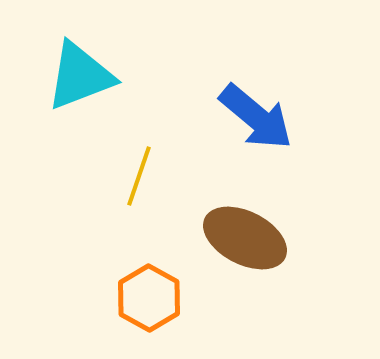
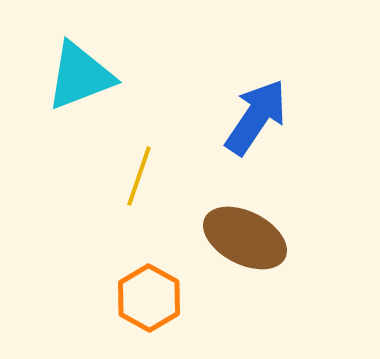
blue arrow: rotated 96 degrees counterclockwise
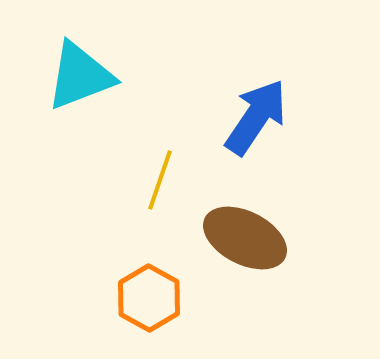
yellow line: moved 21 px right, 4 px down
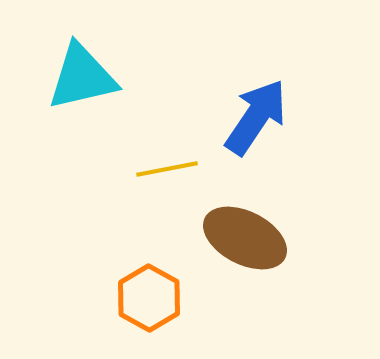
cyan triangle: moved 2 px right, 1 px down; rotated 8 degrees clockwise
yellow line: moved 7 px right, 11 px up; rotated 60 degrees clockwise
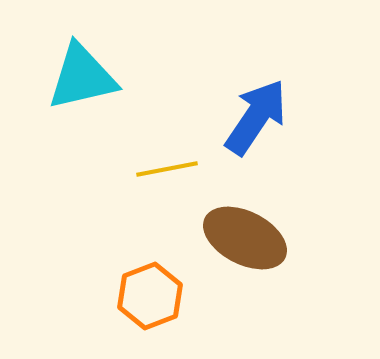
orange hexagon: moved 1 px right, 2 px up; rotated 10 degrees clockwise
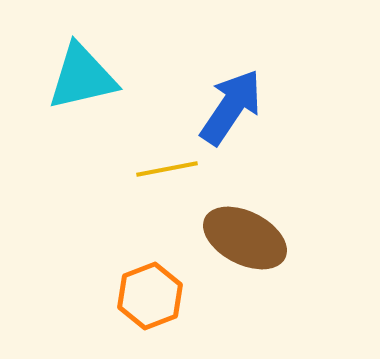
blue arrow: moved 25 px left, 10 px up
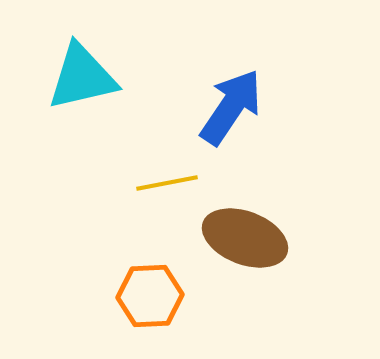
yellow line: moved 14 px down
brown ellipse: rotated 6 degrees counterclockwise
orange hexagon: rotated 18 degrees clockwise
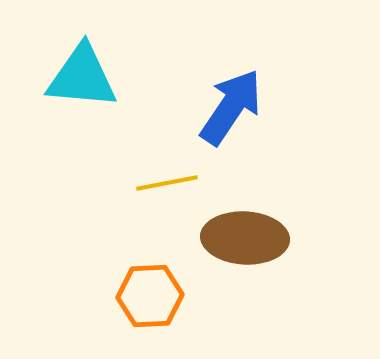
cyan triangle: rotated 18 degrees clockwise
brown ellipse: rotated 18 degrees counterclockwise
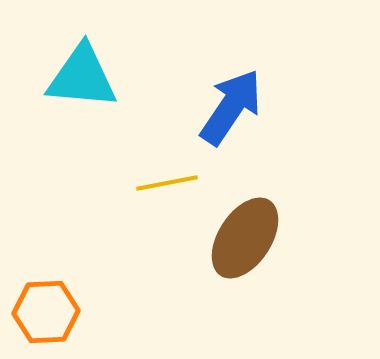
brown ellipse: rotated 60 degrees counterclockwise
orange hexagon: moved 104 px left, 16 px down
